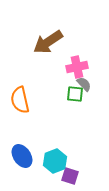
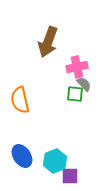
brown arrow: rotated 36 degrees counterclockwise
purple square: rotated 18 degrees counterclockwise
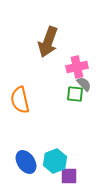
blue ellipse: moved 4 px right, 6 px down
purple square: moved 1 px left
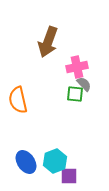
orange semicircle: moved 2 px left
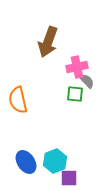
gray semicircle: moved 3 px right, 3 px up
purple square: moved 2 px down
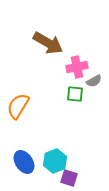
brown arrow: moved 1 px down; rotated 80 degrees counterclockwise
gray semicircle: moved 7 px right; rotated 105 degrees clockwise
orange semicircle: moved 6 px down; rotated 44 degrees clockwise
blue ellipse: moved 2 px left
purple square: rotated 18 degrees clockwise
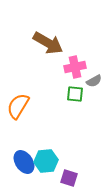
pink cross: moved 2 px left
cyan hexagon: moved 9 px left; rotated 15 degrees clockwise
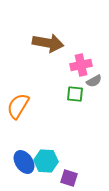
brown arrow: rotated 20 degrees counterclockwise
pink cross: moved 6 px right, 2 px up
cyan hexagon: rotated 10 degrees clockwise
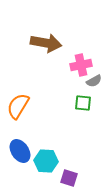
brown arrow: moved 2 px left
green square: moved 8 px right, 9 px down
blue ellipse: moved 4 px left, 11 px up
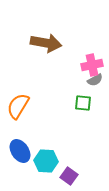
pink cross: moved 11 px right
gray semicircle: moved 1 px right, 1 px up
purple square: moved 2 px up; rotated 18 degrees clockwise
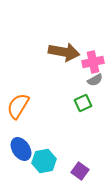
brown arrow: moved 18 px right, 9 px down
pink cross: moved 1 px right, 3 px up
green square: rotated 30 degrees counterclockwise
blue ellipse: moved 1 px right, 2 px up
cyan hexagon: moved 2 px left; rotated 15 degrees counterclockwise
purple square: moved 11 px right, 5 px up
